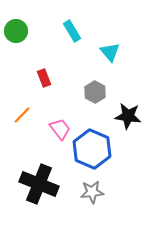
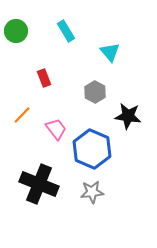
cyan rectangle: moved 6 px left
pink trapezoid: moved 4 px left
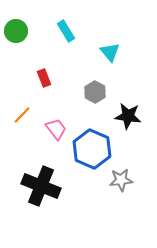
black cross: moved 2 px right, 2 px down
gray star: moved 29 px right, 12 px up
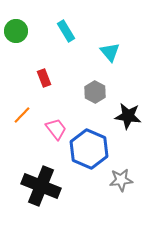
blue hexagon: moved 3 px left
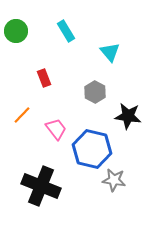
blue hexagon: moved 3 px right; rotated 9 degrees counterclockwise
gray star: moved 7 px left; rotated 15 degrees clockwise
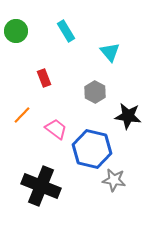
pink trapezoid: rotated 15 degrees counterclockwise
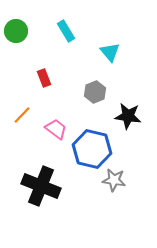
gray hexagon: rotated 10 degrees clockwise
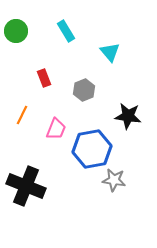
gray hexagon: moved 11 px left, 2 px up
orange line: rotated 18 degrees counterclockwise
pink trapezoid: rotated 75 degrees clockwise
blue hexagon: rotated 24 degrees counterclockwise
black cross: moved 15 px left
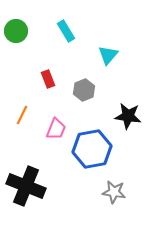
cyan triangle: moved 2 px left, 3 px down; rotated 20 degrees clockwise
red rectangle: moved 4 px right, 1 px down
gray star: moved 12 px down
